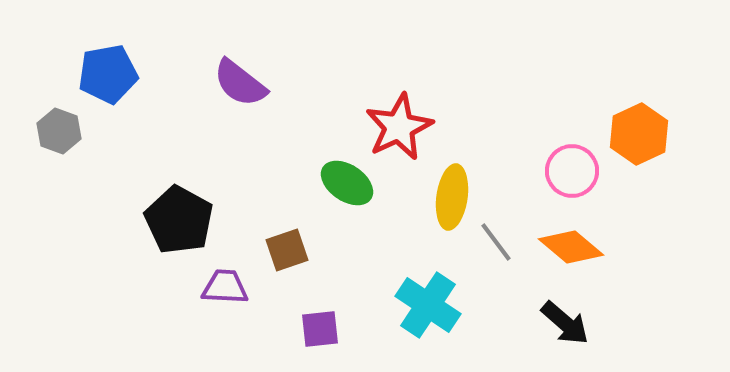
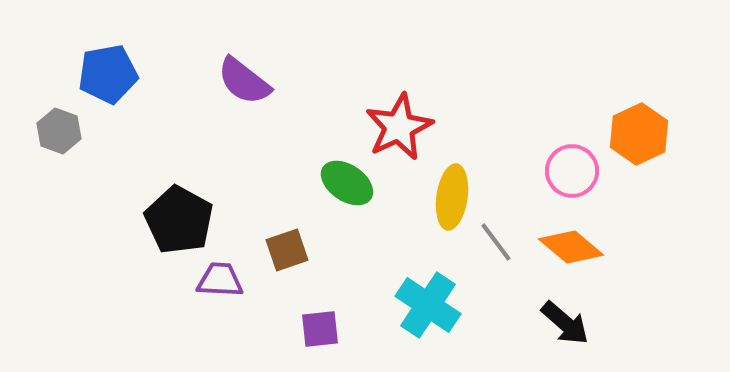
purple semicircle: moved 4 px right, 2 px up
purple trapezoid: moved 5 px left, 7 px up
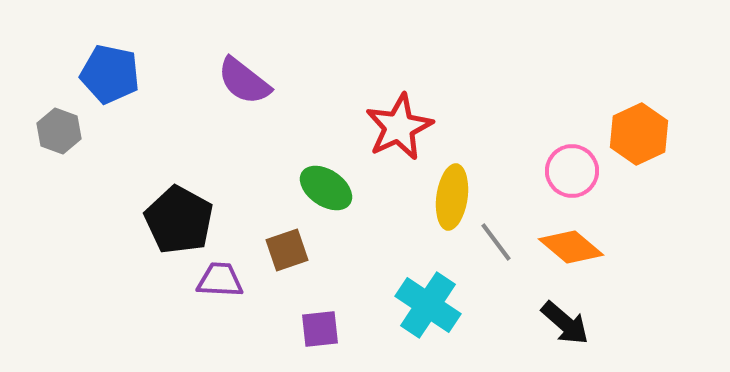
blue pentagon: moved 2 px right; rotated 22 degrees clockwise
green ellipse: moved 21 px left, 5 px down
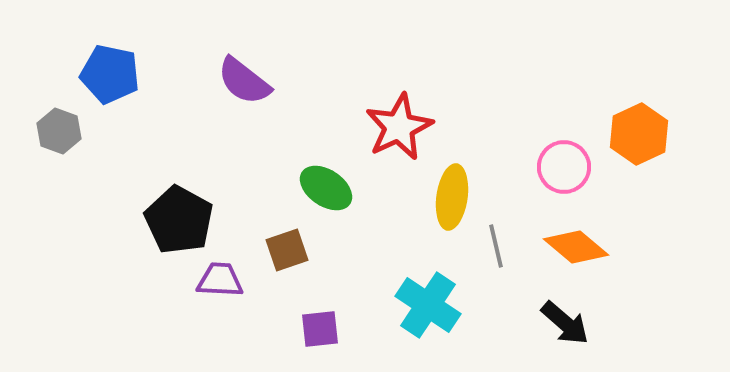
pink circle: moved 8 px left, 4 px up
gray line: moved 4 px down; rotated 24 degrees clockwise
orange diamond: moved 5 px right
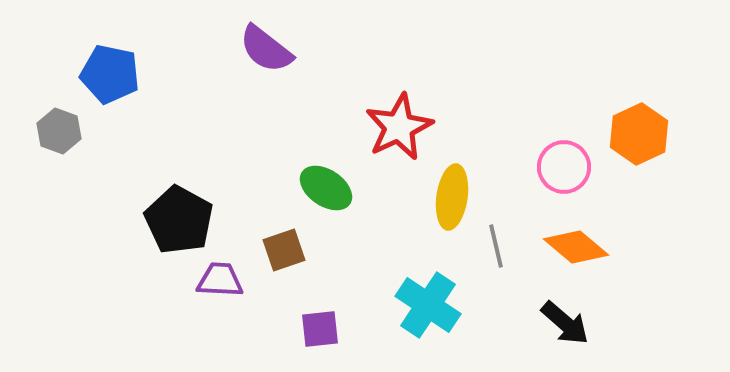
purple semicircle: moved 22 px right, 32 px up
brown square: moved 3 px left
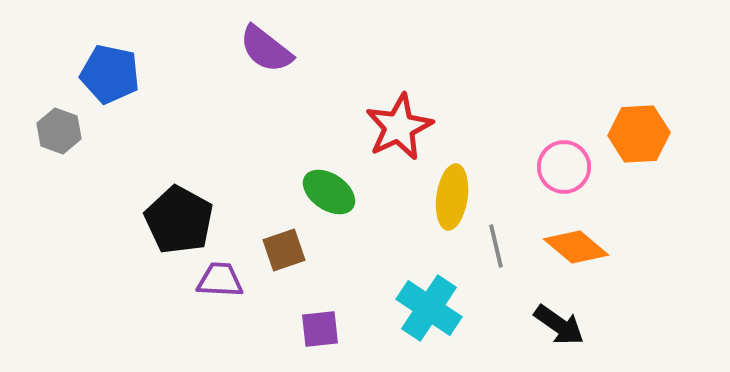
orange hexagon: rotated 22 degrees clockwise
green ellipse: moved 3 px right, 4 px down
cyan cross: moved 1 px right, 3 px down
black arrow: moved 6 px left, 2 px down; rotated 6 degrees counterclockwise
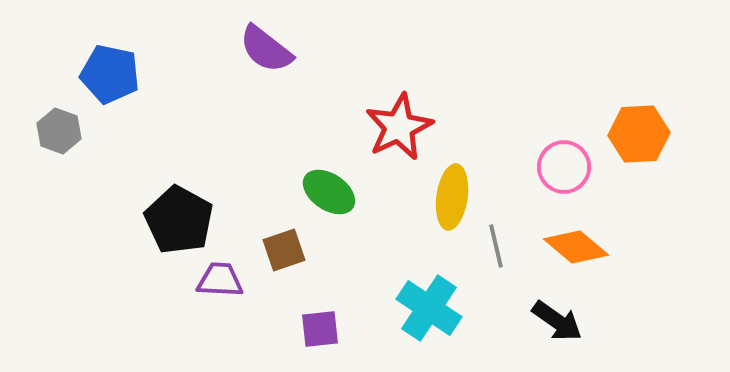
black arrow: moved 2 px left, 4 px up
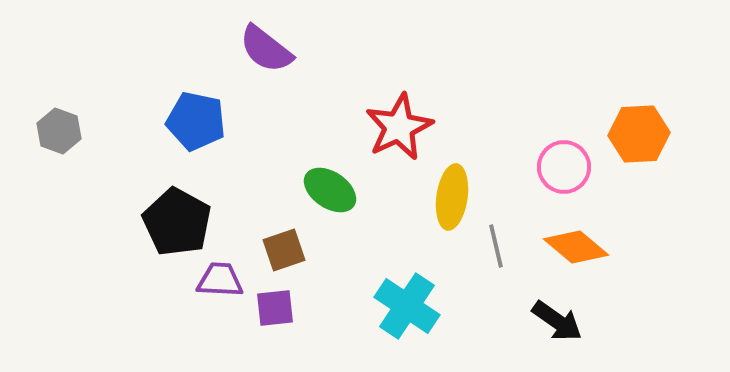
blue pentagon: moved 86 px right, 47 px down
green ellipse: moved 1 px right, 2 px up
black pentagon: moved 2 px left, 2 px down
cyan cross: moved 22 px left, 2 px up
purple square: moved 45 px left, 21 px up
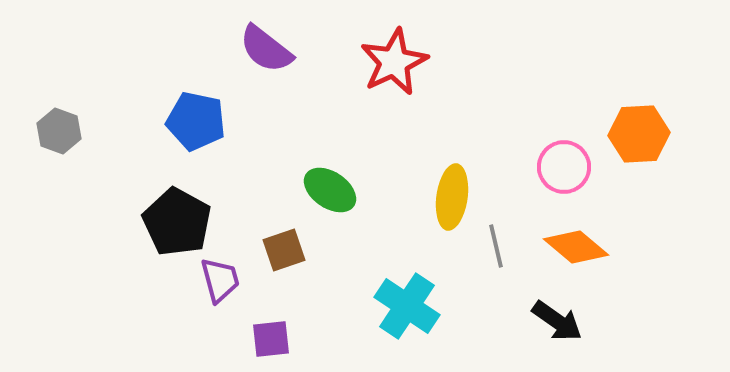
red star: moved 5 px left, 65 px up
purple trapezoid: rotated 72 degrees clockwise
purple square: moved 4 px left, 31 px down
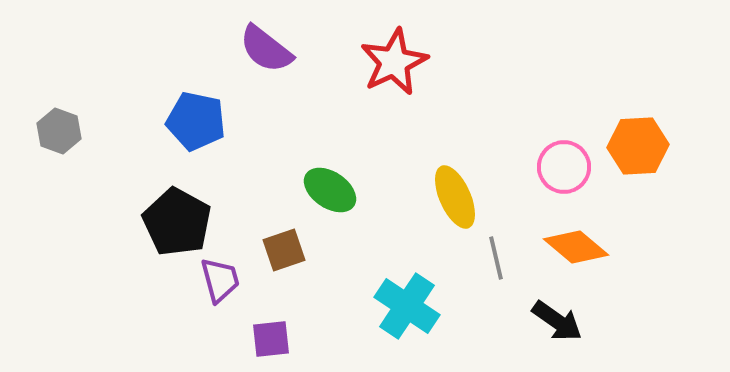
orange hexagon: moved 1 px left, 12 px down
yellow ellipse: moved 3 px right; rotated 32 degrees counterclockwise
gray line: moved 12 px down
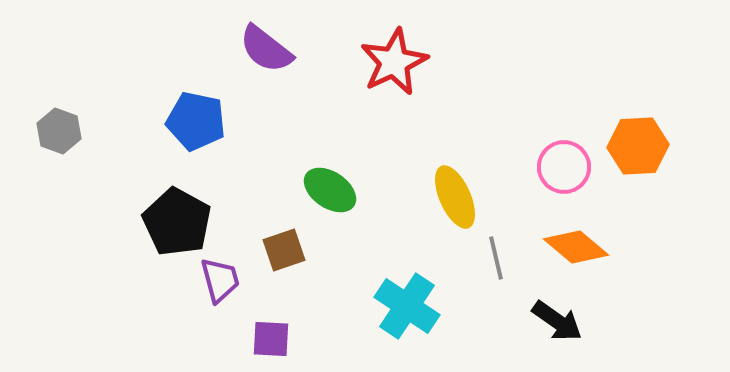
purple square: rotated 9 degrees clockwise
